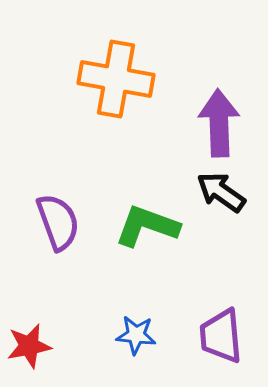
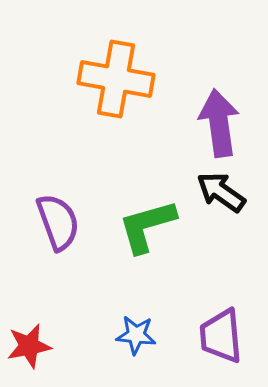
purple arrow: rotated 6 degrees counterclockwise
green L-shape: rotated 36 degrees counterclockwise
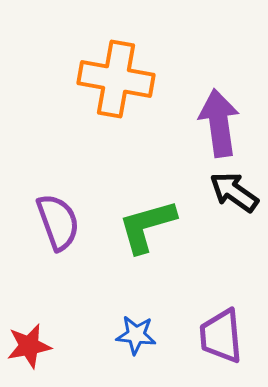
black arrow: moved 13 px right
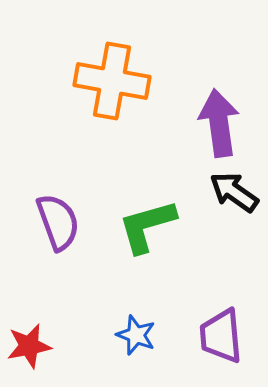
orange cross: moved 4 px left, 2 px down
blue star: rotated 15 degrees clockwise
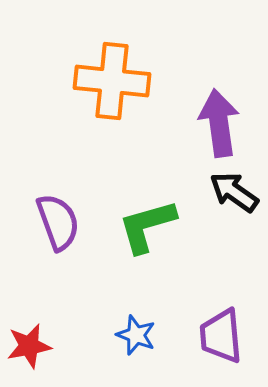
orange cross: rotated 4 degrees counterclockwise
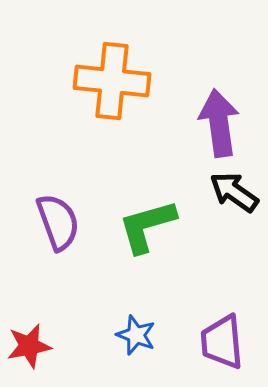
purple trapezoid: moved 1 px right, 6 px down
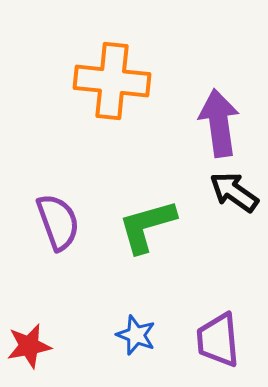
purple trapezoid: moved 4 px left, 2 px up
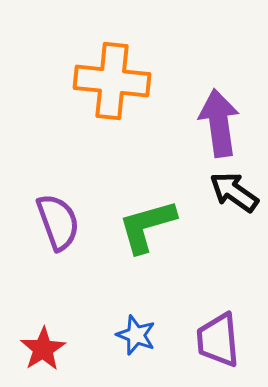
red star: moved 14 px right, 3 px down; rotated 21 degrees counterclockwise
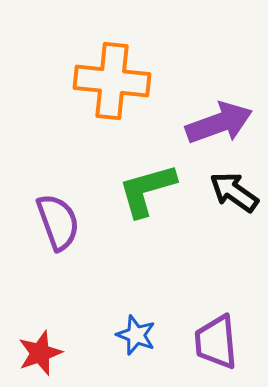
purple arrow: rotated 78 degrees clockwise
green L-shape: moved 36 px up
purple trapezoid: moved 2 px left, 2 px down
red star: moved 3 px left, 4 px down; rotated 12 degrees clockwise
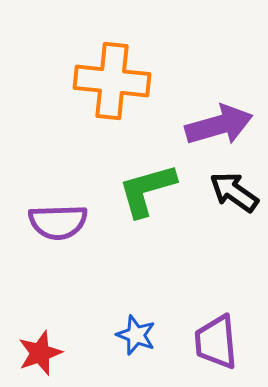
purple arrow: moved 2 px down; rotated 4 degrees clockwise
purple semicircle: rotated 108 degrees clockwise
